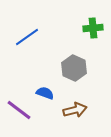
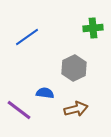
gray hexagon: rotated 10 degrees clockwise
blue semicircle: rotated 12 degrees counterclockwise
brown arrow: moved 1 px right, 1 px up
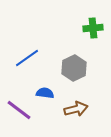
blue line: moved 21 px down
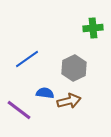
blue line: moved 1 px down
brown arrow: moved 7 px left, 8 px up
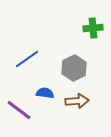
brown arrow: moved 8 px right; rotated 10 degrees clockwise
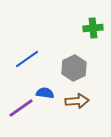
purple line: moved 2 px right, 2 px up; rotated 72 degrees counterclockwise
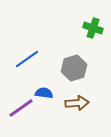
green cross: rotated 24 degrees clockwise
gray hexagon: rotated 10 degrees clockwise
blue semicircle: moved 1 px left
brown arrow: moved 2 px down
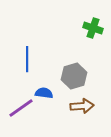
blue line: rotated 55 degrees counterclockwise
gray hexagon: moved 8 px down
brown arrow: moved 5 px right, 3 px down
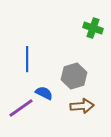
blue semicircle: rotated 18 degrees clockwise
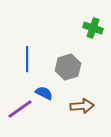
gray hexagon: moved 6 px left, 9 px up
purple line: moved 1 px left, 1 px down
